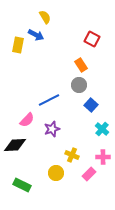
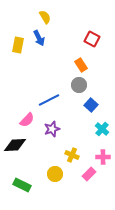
blue arrow: moved 3 px right, 3 px down; rotated 35 degrees clockwise
yellow circle: moved 1 px left, 1 px down
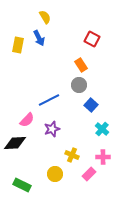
black diamond: moved 2 px up
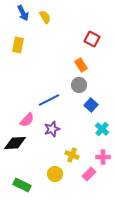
blue arrow: moved 16 px left, 25 px up
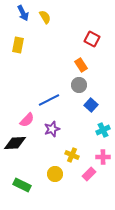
cyan cross: moved 1 px right, 1 px down; rotated 24 degrees clockwise
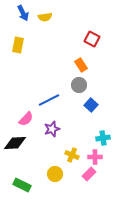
yellow semicircle: rotated 112 degrees clockwise
pink semicircle: moved 1 px left, 1 px up
cyan cross: moved 8 px down; rotated 16 degrees clockwise
pink cross: moved 8 px left
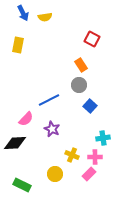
blue square: moved 1 px left, 1 px down
purple star: rotated 28 degrees counterclockwise
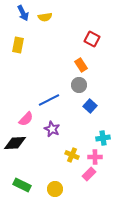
yellow circle: moved 15 px down
